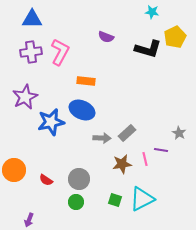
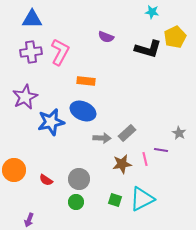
blue ellipse: moved 1 px right, 1 px down
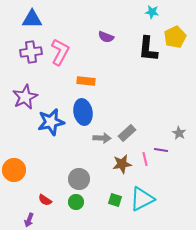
black L-shape: rotated 80 degrees clockwise
blue ellipse: moved 1 px down; rotated 55 degrees clockwise
red semicircle: moved 1 px left, 20 px down
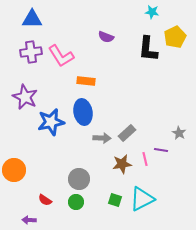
pink L-shape: moved 1 px right, 4 px down; rotated 120 degrees clockwise
purple star: rotated 20 degrees counterclockwise
purple arrow: rotated 72 degrees clockwise
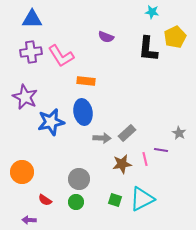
orange circle: moved 8 px right, 2 px down
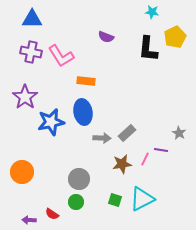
purple cross: rotated 20 degrees clockwise
purple star: rotated 10 degrees clockwise
pink line: rotated 40 degrees clockwise
red semicircle: moved 7 px right, 14 px down
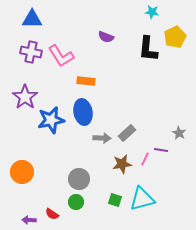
blue star: moved 2 px up
cyan triangle: rotated 12 degrees clockwise
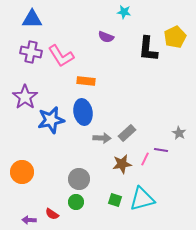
cyan star: moved 28 px left
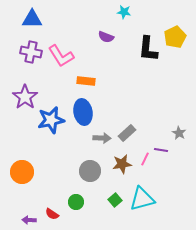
gray circle: moved 11 px right, 8 px up
green square: rotated 32 degrees clockwise
